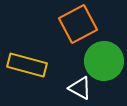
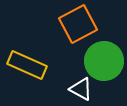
yellow rectangle: rotated 9 degrees clockwise
white triangle: moved 1 px right, 1 px down
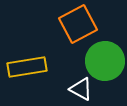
green circle: moved 1 px right
yellow rectangle: moved 2 px down; rotated 33 degrees counterclockwise
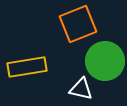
orange square: rotated 6 degrees clockwise
white triangle: rotated 15 degrees counterclockwise
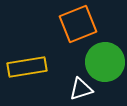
green circle: moved 1 px down
white triangle: rotated 30 degrees counterclockwise
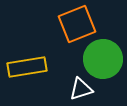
orange square: moved 1 px left
green circle: moved 2 px left, 3 px up
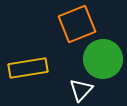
yellow rectangle: moved 1 px right, 1 px down
white triangle: moved 1 px down; rotated 30 degrees counterclockwise
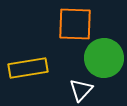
orange square: moved 2 px left; rotated 24 degrees clockwise
green circle: moved 1 px right, 1 px up
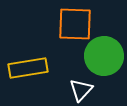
green circle: moved 2 px up
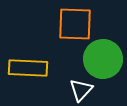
green circle: moved 1 px left, 3 px down
yellow rectangle: rotated 12 degrees clockwise
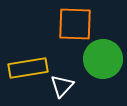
yellow rectangle: rotated 12 degrees counterclockwise
white triangle: moved 19 px left, 4 px up
